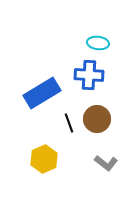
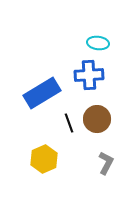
blue cross: rotated 8 degrees counterclockwise
gray L-shape: rotated 100 degrees counterclockwise
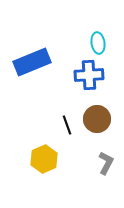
cyan ellipse: rotated 75 degrees clockwise
blue rectangle: moved 10 px left, 31 px up; rotated 9 degrees clockwise
black line: moved 2 px left, 2 px down
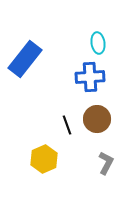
blue rectangle: moved 7 px left, 3 px up; rotated 30 degrees counterclockwise
blue cross: moved 1 px right, 2 px down
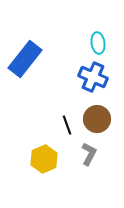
blue cross: moved 3 px right; rotated 28 degrees clockwise
gray L-shape: moved 17 px left, 9 px up
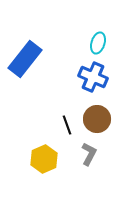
cyan ellipse: rotated 25 degrees clockwise
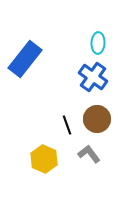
cyan ellipse: rotated 15 degrees counterclockwise
blue cross: rotated 12 degrees clockwise
gray L-shape: rotated 65 degrees counterclockwise
yellow hexagon: rotated 12 degrees counterclockwise
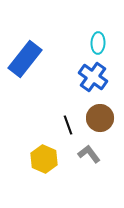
brown circle: moved 3 px right, 1 px up
black line: moved 1 px right
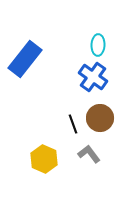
cyan ellipse: moved 2 px down
black line: moved 5 px right, 1 px up
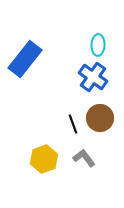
gray L-shape: moved 5 px left, 4 px down
yellow hexagon: rotated 16 degrees clockwise
